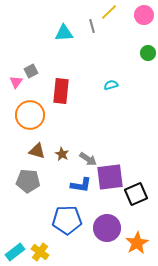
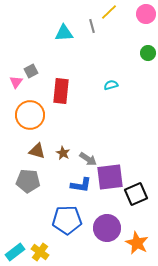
pink circle: moved 2 px right, 1 px up
brown star: moved 1 px right, 1 px up
orange star: rotated 15 degrees counterclockwise
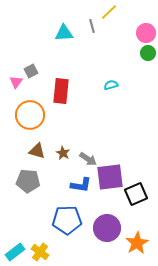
pink circle: moved 19 px down
orange star: rotated 15 degrees clockwise
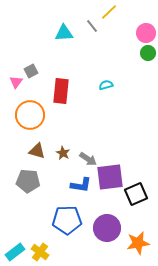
gray line: rotated 24 degrees counterclockwise
cyan semicircle: moved 5 px left
orange star: moved 1 px right; rotated 20 degrees clockwise
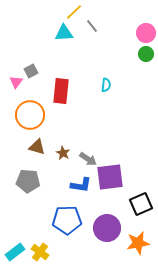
yellow line: moved 35 px left
green circle: moved 2 px left, 1 px down
cyan semicircle: rotated 112 degrees clockwise
brown triangle: moved 4 px up
black square: moved 5 px right, 10 px down
